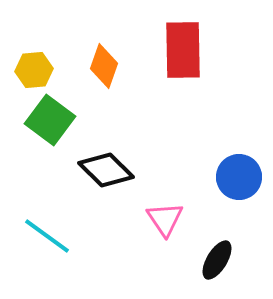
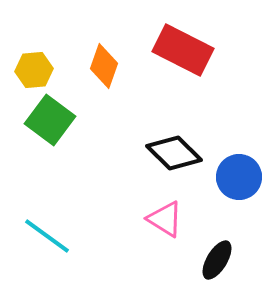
red rectangle: rotated 62 degrees counterclockwise
black diamond: moved 68 px right, 17 px up
pink triangle: rotated 24 degrees counterclockwise
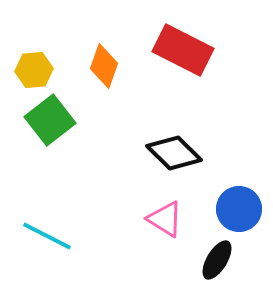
green square: rotated 15 degrees clockwise
blue circle: moved 32 px down
cyan line: rotated 9 degrees counterclockwise
